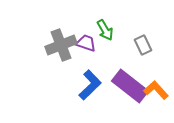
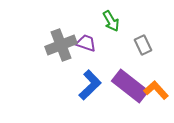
green arrow: moved 6 px right, 9 px up
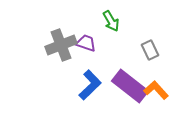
gray rectangle: moved 7 px right, 5 px down
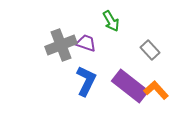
gray rectangle: rotated 18 degrees counterclockwise
blue L-shape: moved 4 px left, 4 px up; rotated 20 degrees counterclockwise
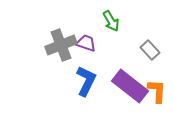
orange L-shape: moved 1 px right, 1 px down; rotated 45 degrees clockwise
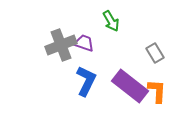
purple trapezoid: moved 2 px left
gray rectangle: moved 5 px right, 3 px down; rotated 12 degrees clockwise
